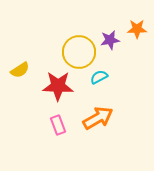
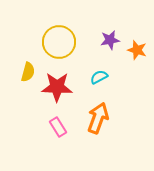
orange star: moved 21 px down; rotated 18 degrees clockwise
yellow circle: moved 20 px left, 10 px up
yellow semicircle: moved 8 px right, 2 px down; rotated 42 degrees counterclockwise
red star: moved 1 px left, 1 px down
orange arrow: rotated 40 degrees counterclockwise
pink rectangle: moved 2 px down; rotated 12 degrees counterclockwise
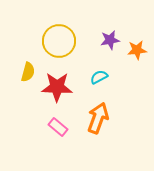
yellow circle: moved 1 px up
orange star: rotated 24 degrees counterclockwise
pink rectangle: rotated 18 degrees counterclockwise
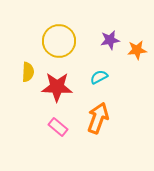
yellow semicircle: rotated 12 degrees counterclockwise
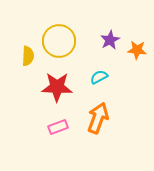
purple star: rotated 18 degrees counterclockwise
orange star: rotated 12 degrees clockwise
yellow semicircle: moved 16 px up
pink rectangle: rotated 60 degrees counterclockwise
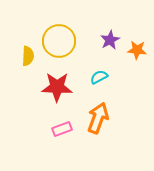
pink rectangle: moved 4 px right, 2 px down
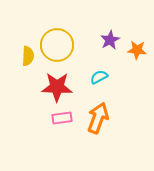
yellow circle: moved 2 px left, 4 px down
pink rectangle: moved 11 px up; rotated 12 degrees clockwise
